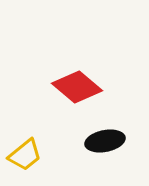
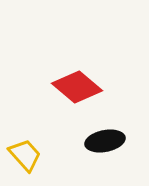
yellow trapezoid: rotated 93 degrees counterclockwise
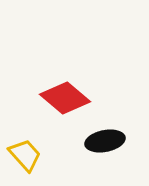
red diamond: moved 12 px left, 11 px down
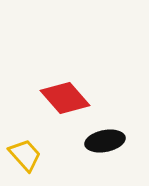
red diamond: rotated 9 degrees clockwise
